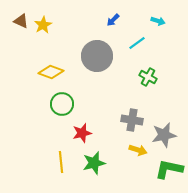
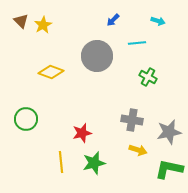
brown triangle: rotated 21 degrees clockwise
cyan line: rotated 30 degrees clockwise
green circle: moved 36 px left, 15 px down
gray star: moved 5 px right, 3 px up
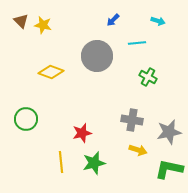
yellow star: rotated 30 degrees counterclockwise
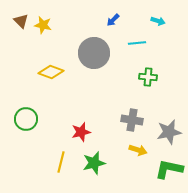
gray circle: moved 3 px left, 3 px up
green cross: rotated 24 degrees counterclockwise
red star: moved 1 px left, 1 px up
yellow line: rotated 20 degrees clockwise
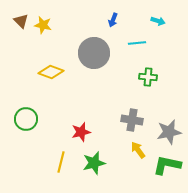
blue arrow: rotated 24 degrees counterclockwise
yellow arrow: rotated 144 degrees counterclockwise
green L-shape: moved 2 px left, 4 px up
